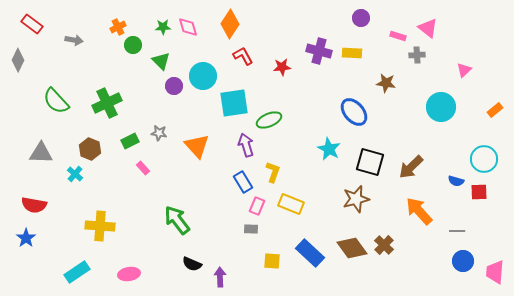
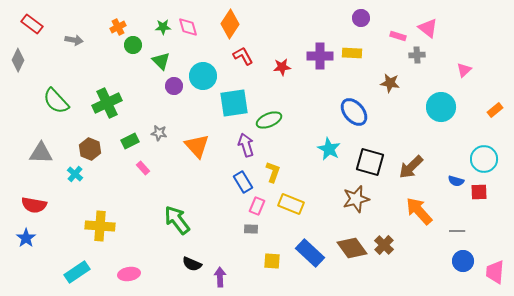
purple cross at (319, 51): moved 1 px right, 5 px down; rotated 15 degrees counterclockwise
brown star at (386, 83): moved 4 px right
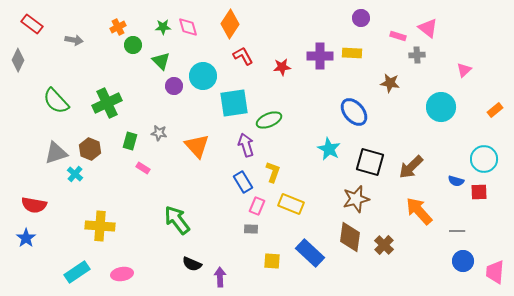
green rectangle at (130, 141): rotated 48 degrees counterclockwise
gray triangle at (41, 153): moved 15 px right; rotated 20 degrees counterclockwise
pink rectangle at (143, 168): rotated 16 degrees counterclockwise
brown diamond at (352, 248): moved 2 px left, 11 px up; rotated 44 degrees clockwise
pink ellipse at (129, 274): moved 7 px left
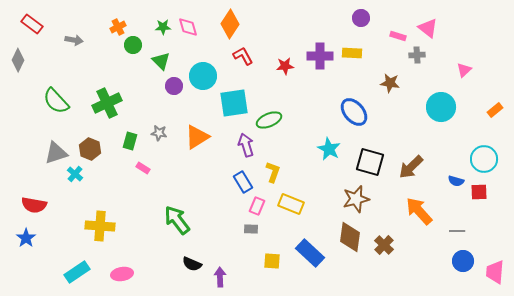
red star at (282, 67): moved 3 px right, 1 px up
orange triangle at (197, 146): moved 9 px up; rotated 40 degrees clockwise
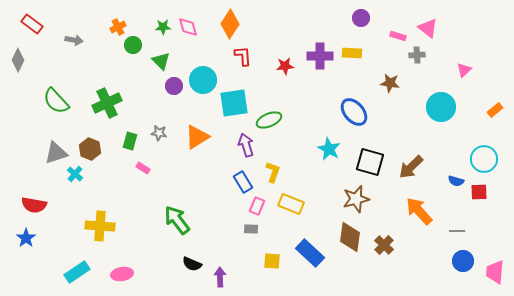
red L-shape at (243, 56): rotated 25 degrees clockwise
cyan circle at (203, 76): moved 4 px down
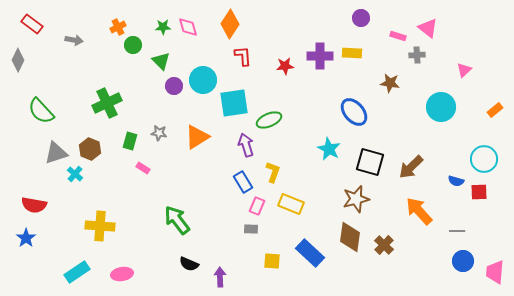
green semicircle at (56, 101): moved 15 px left, 10 px down
black semicircle at (192, 264): moved 3 px left
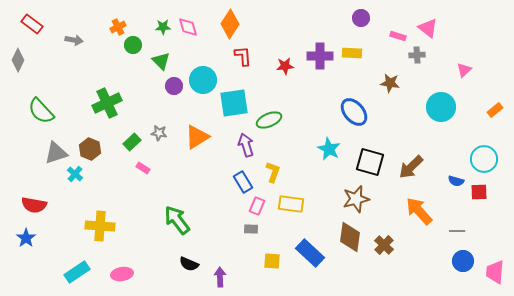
green rectangle at (130, 141): moved 2 px right, 1 px down; rotated 30 degrees clockwise
yellow rectangle at (291, 204): rotated 15 degrees counterclockwise
